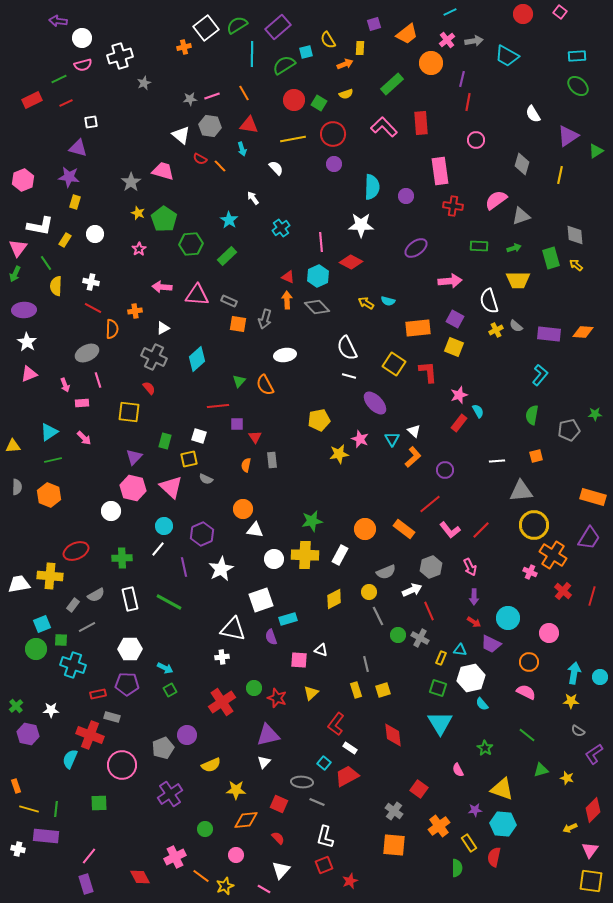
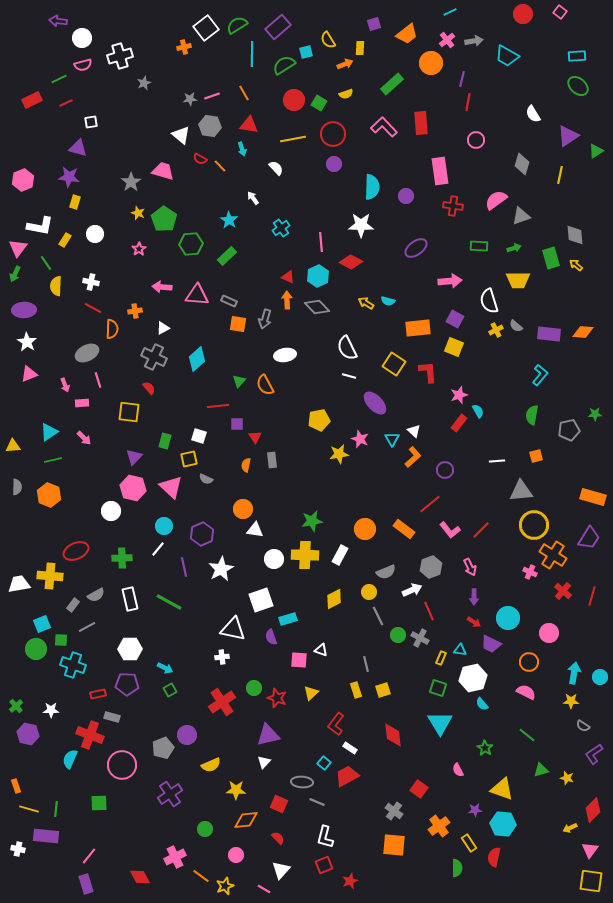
white hexagon at (471, 678): moved 2 px right
gray semicircle at (578, 731): moved 5 px right, 5 px up
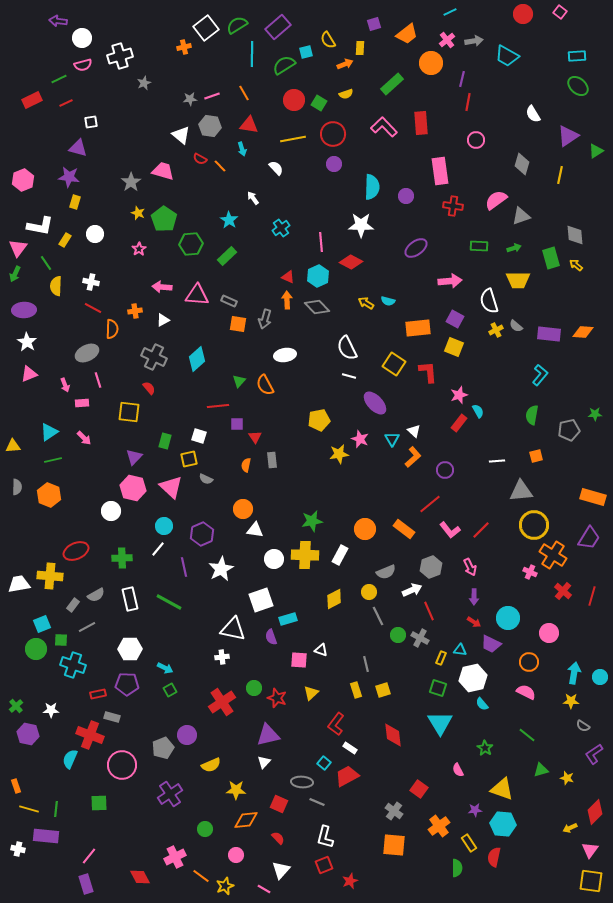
white triangle at (163, 328): moved 8 px up
red diamond at (593, 810): moved 2 px right, 2 px down
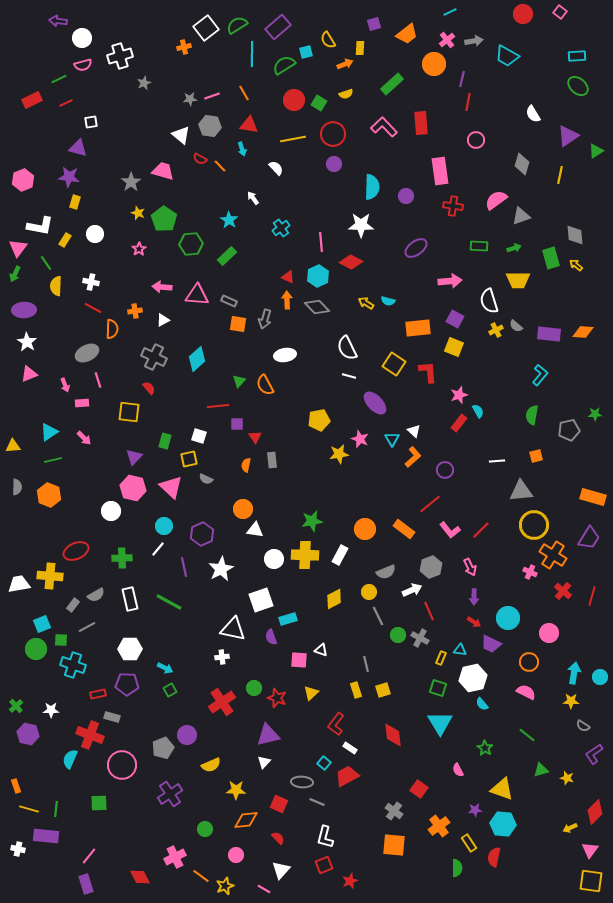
orange circle at (431, 63): moved 3 px right, 1 px down
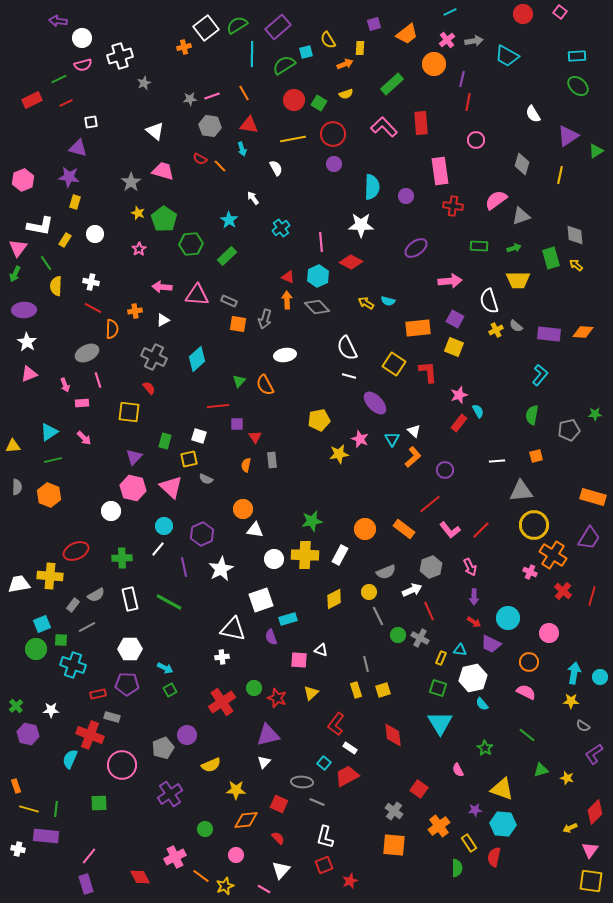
white triangle at (181, 135): moved 26 px left, 4 px up
white semicircle at (276, 168): rotated 14 degrees clockwise
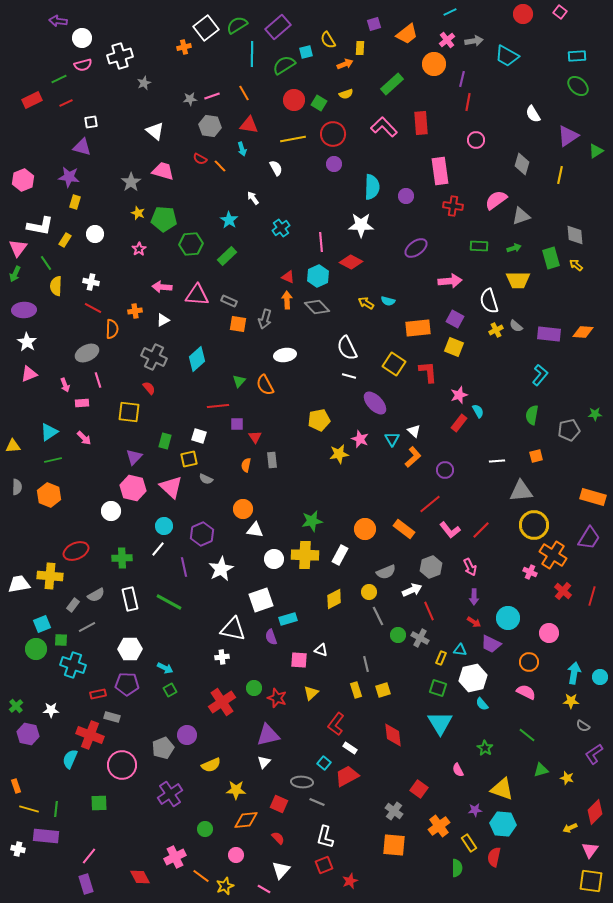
purple triangle at (78, 148): moved 4 px right, 1 px up
green pentagon at (164, 219): rotated 30 degrees counterclockwise
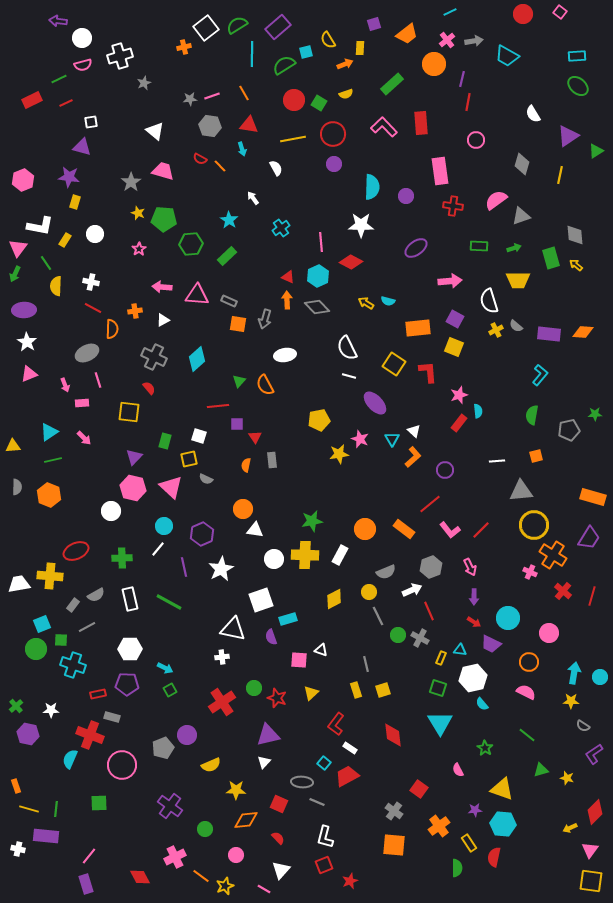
cyan semicircle at (478, 411): rotated 24 degrees clockwise
purple cross at (170, 794): moved 12 px down; rotated 20 degrees counterclockwise
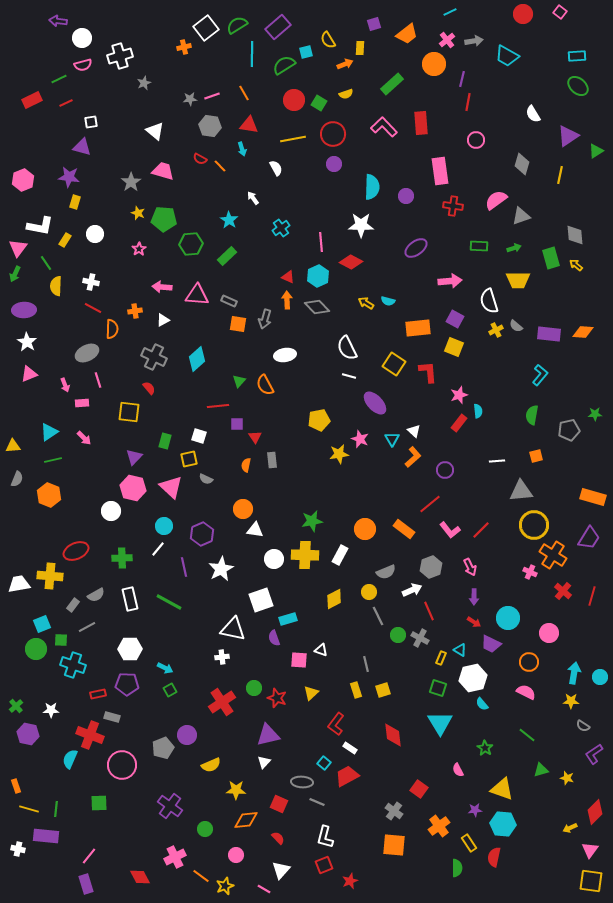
gray semicircle at (17, 487): moved 8 px up; rotated 21 degrees clockwise
purple semicircle at (271, 637): moved 3 px right, 1 px down
cyan triangle at (460, 650): rotated 24 degrees clockwise
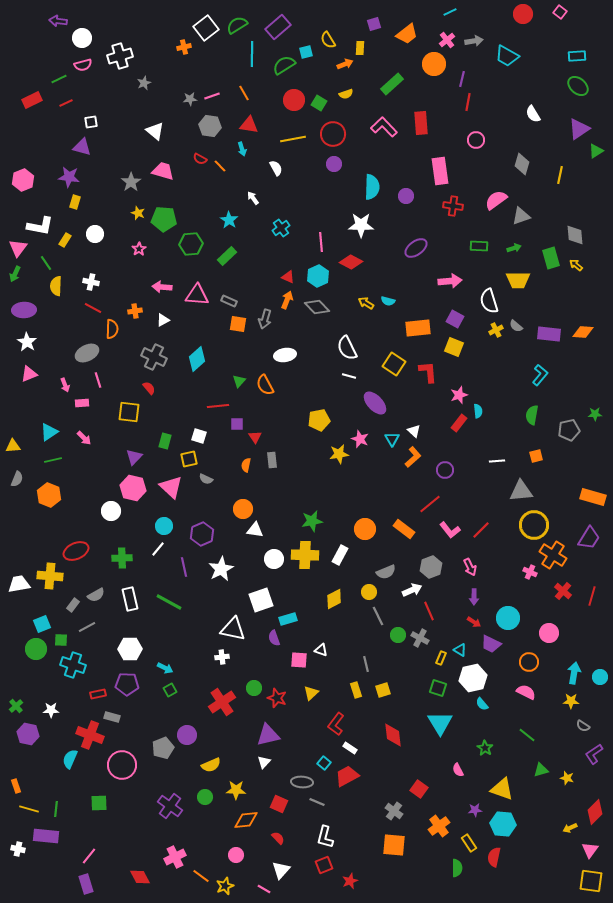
purple triangle at (568, 136): moved 11 px right, 7 px up
orange arrow at (287, 300): rotated 24 degrees clockwise
green circle at (205, 829): moved 32 px up
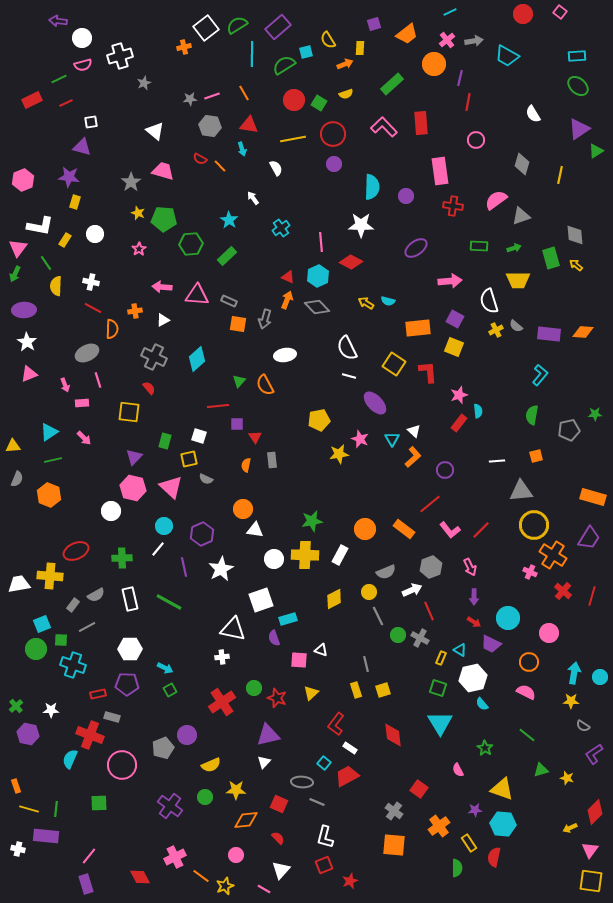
purple line at (462, 79): moved 2 px left, 1 px up
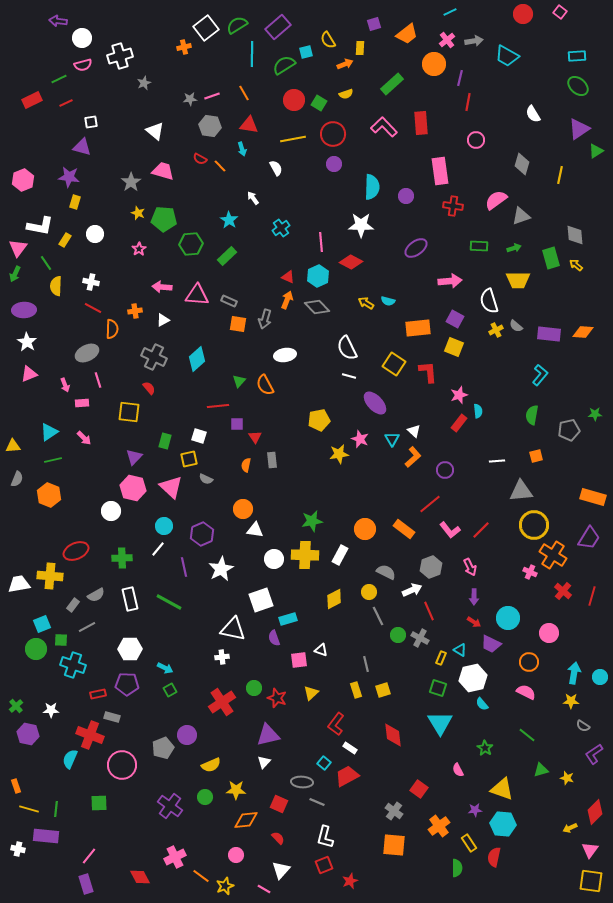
gray semicircle at (386, 572): rotated 132 degrees counterclockwise
pink square at (299, 660): rotated 12 degrees counterclockwise
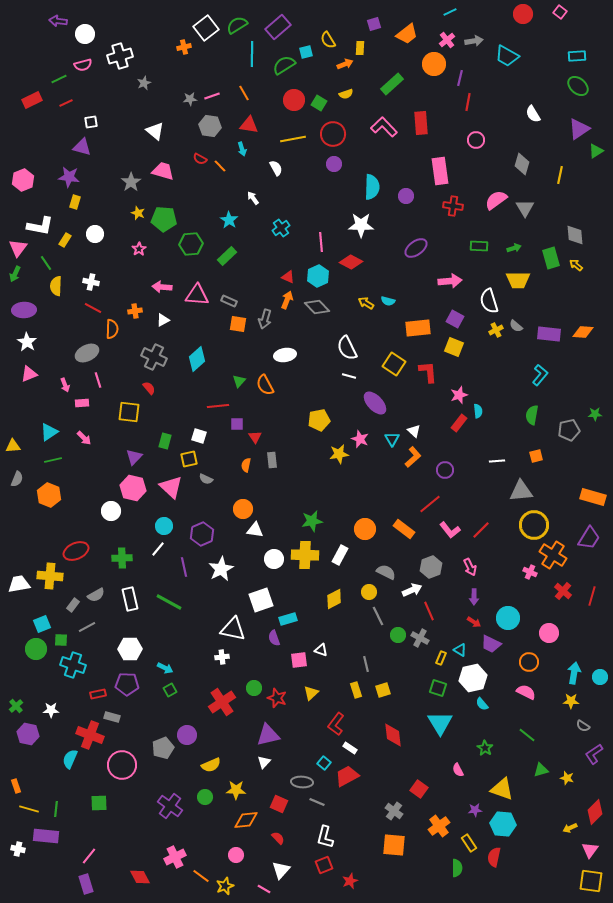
white circle at (82, 38): moved 3 px right, 4 px up
gray triangle at (521, 216): moved 4 px right, 8 px up; rotated 42 degrees counterclockwise
